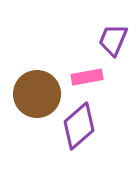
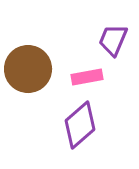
brown circle: moved 9 px left, 25 px up
purple diamond: moved 1 px right, 1 px up
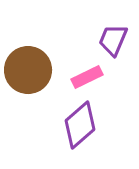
brown circle: moved 1 px down
pink rectangle: rotated 16 degrees counterclockwise
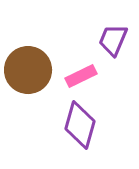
pink rectangle: moved 6 px left, 1 px up
purple diamond: rotated 33 degrees counterclockwise
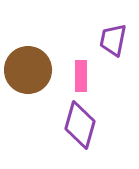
purple trapezoid: rotated 12 degrees counterclockwise
pink rectangle: rotated 64 degrees counterclockwise
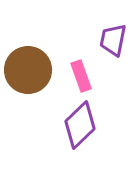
pink rectangle: rotated 20 degrees counterclockwise
purple diamond: rotated 30 degrees clockwise
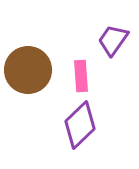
purple trapezoid: rotated 24 degrees clockwise
pink rectangle: rotated 16 degrees clockwise
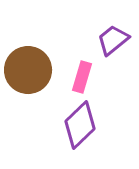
purple trapezoid: rotated 16 degrees clockwise
pink rectangle: moved 1 px right, 1 px down; rotated 20 degrees clockwise
